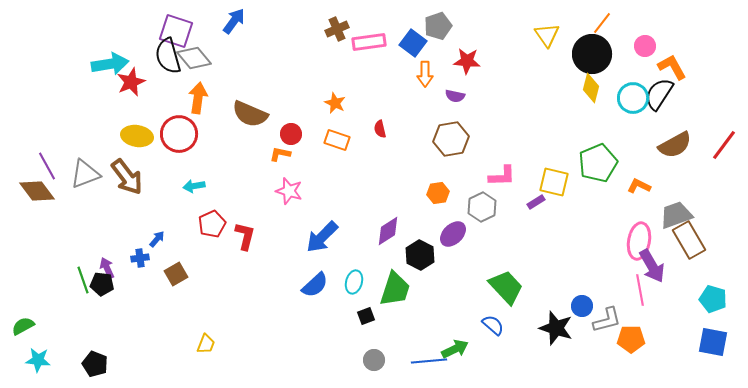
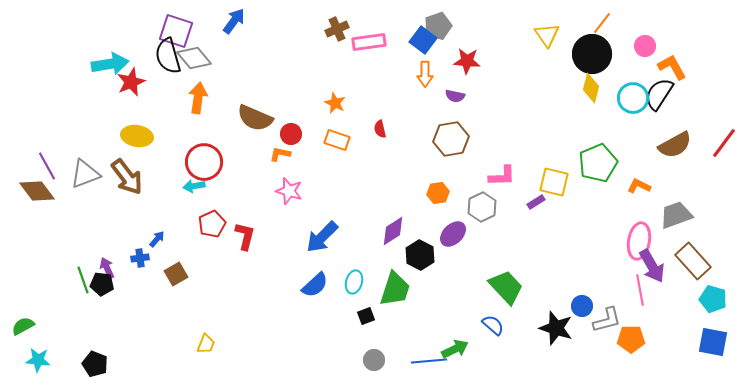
blue square at (413, 43): moved 10 px right, 3 px up
brown semicircle at (250, 114): moved 5 px right, 4 px down
red circle at (179, 134): moved 25 px right, 28 px down
red line at (724, 145): moved 2 px up
purple diamond at (388, 231): moved 5 px right
brown rectangle at (689, 240): moved 4 px right, 21 px down; rotated 12 degrees counterclockwise
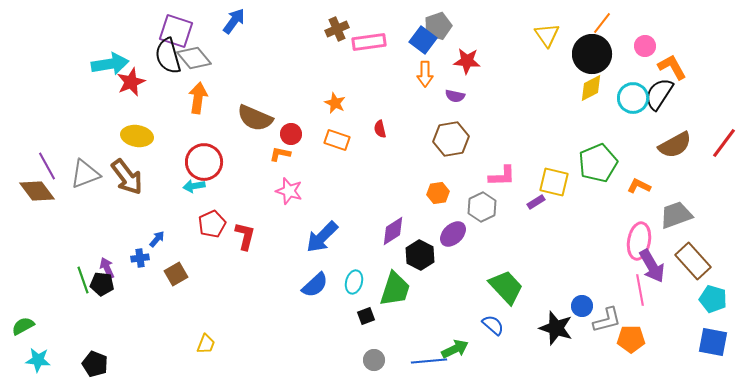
yellow diamond at (591, 88): rotated 48 degrees clockwise
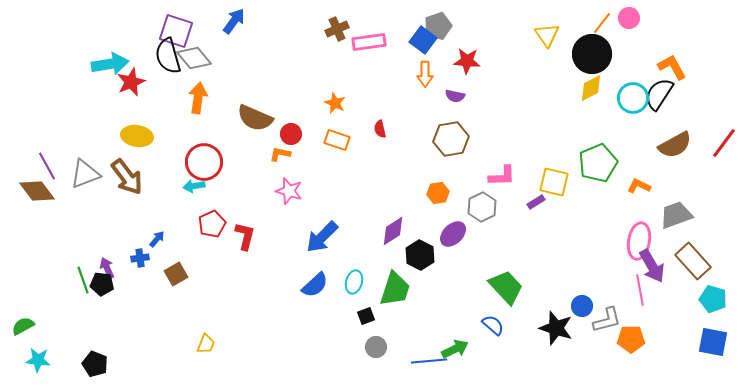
pink circle at (645, 46): moved 16 px left, 28 px up
gray circle at (374, 360): moved 2 px right, 13 px up
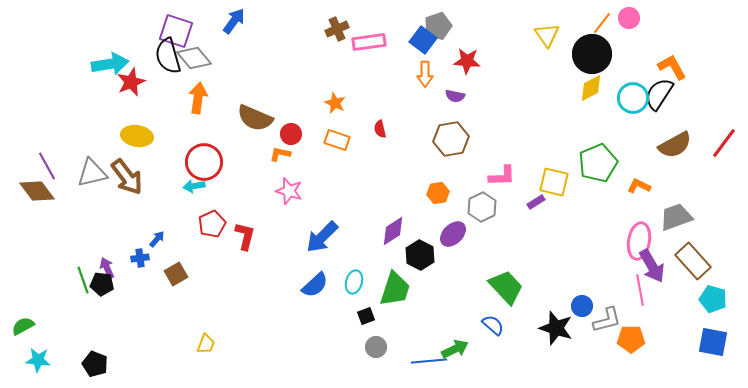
gray triangle at (85, 174): moved 7 px right, 1 px up; rotated 8 degrees clockwise
gray trapezoid at (676, 215): moved 2 px down
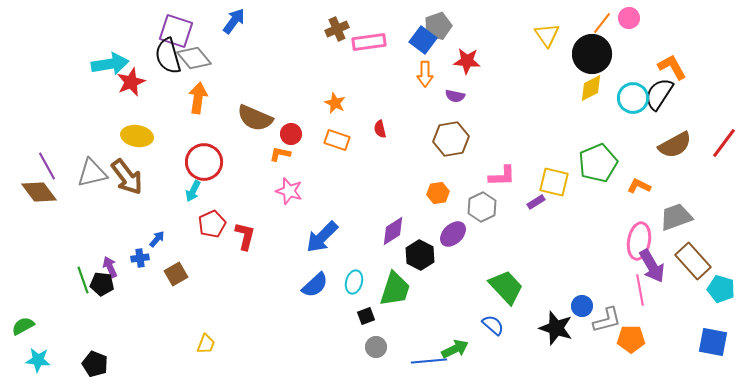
cyan arrow at (194, 186): moved 1 px left, 5 px down; rotated 55 degrees counterclockwise
brown diamond at (37, 191): moved 2 px right, 1 px down
purple arrow at (107, 268): moved 3 px right, 1 px up
cyan pentagon at (713, 299): moved 8 px right, 10 px up
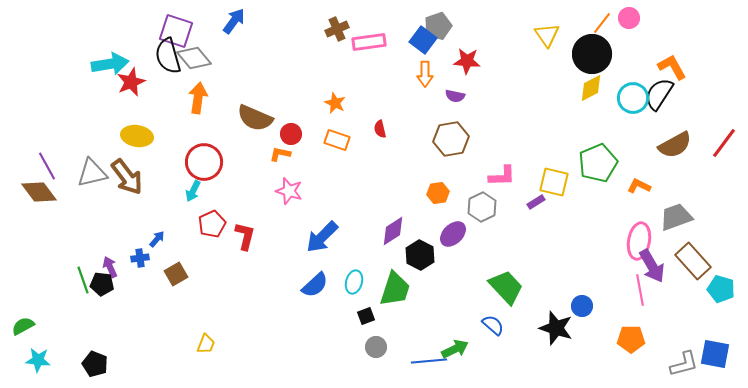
gray L-shape at (607, 320): moved 77 px right, 44 px down
blue square at (713, 342): moved 2 px right, 12 px down
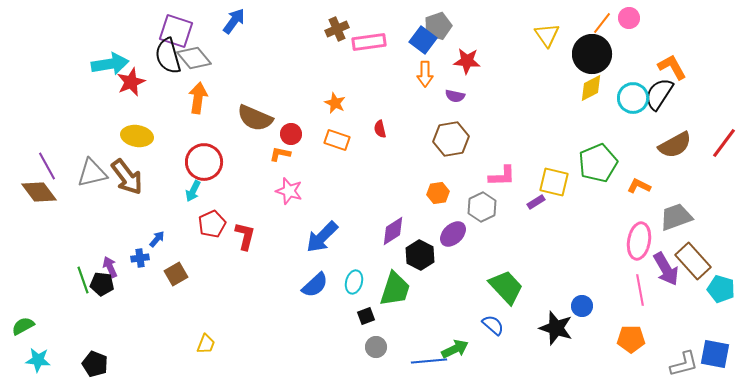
purple arrow at (652, 266): moved 14 px right, 3 px down
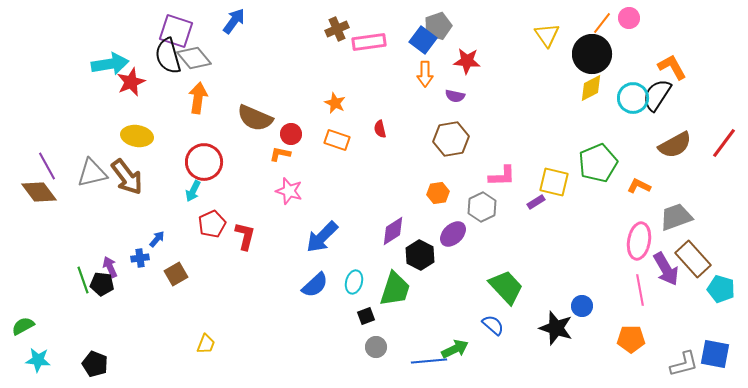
black semicircle at (659, 94): moved 2 px left, 1 px down
brown rectangle at (693, 261): moved 2 px up
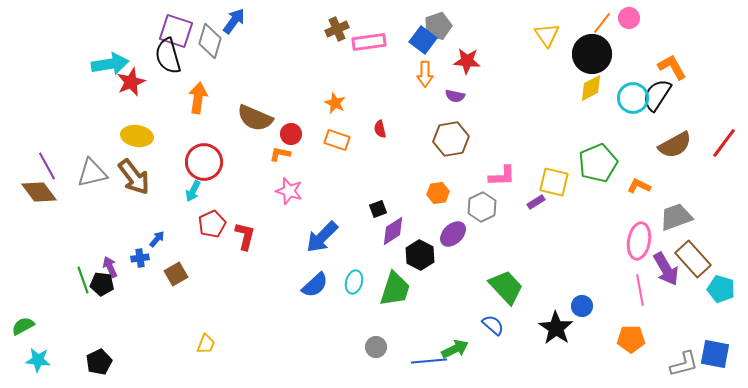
gray diamond at (194, 58): moved 16 px right, 17 px up; rotated 56 degrees clockwise
brown arrow at (127, 177): moved 7 px right
black square at (366, 316): moved 12 px right, 107 px up
black star at (556, 328): rotated 16 degrees clockwise
black pentagon at (95, 364): moved 4 px right, 2 px up; rotated 25 degrees clockwise
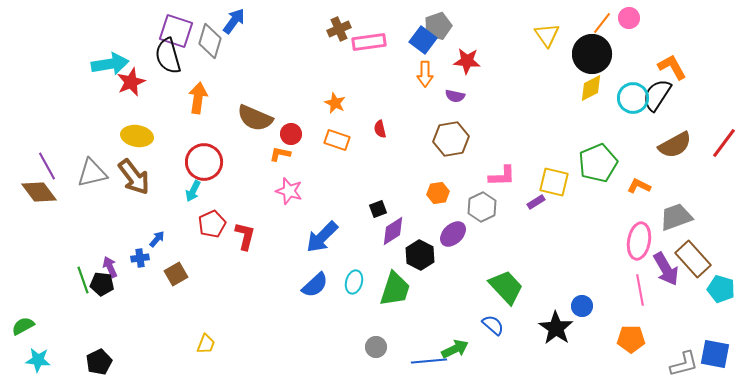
brown cross at (337, 29): moved 2 px right
